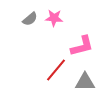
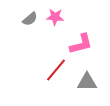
pink star: moved 1 px right, 1 px up
pink L-shape: moved 1 px left, 2 px up
gray triangle: moved 2 px right
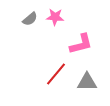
red line: moved 4 px down
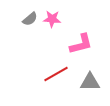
pink star: moved 3 px left, 2 px down
red line: rotated 20 degrees clockwise
gray triangle: moved 3 px right
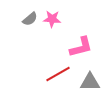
pink L-shape: moved 3 px down
red line: moved 2 px right
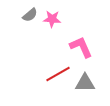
gray semicircle: moved 4 px up
pink L-shape: rotated 100 degrees counterclockwise
gray triangle: moved 5 px left, 1 px down
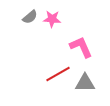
gray semicircle: moved 2 px down
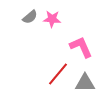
red line: rotated 20 degrees counterclockwise
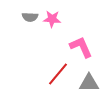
gray semicircle: rotated 42 degrees clockwise
gray triangle: moved 4 px right
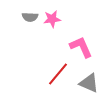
pink star: rotated 12 degrees counterclockwise
gray triangle: rotated 25 degrees clockwise
